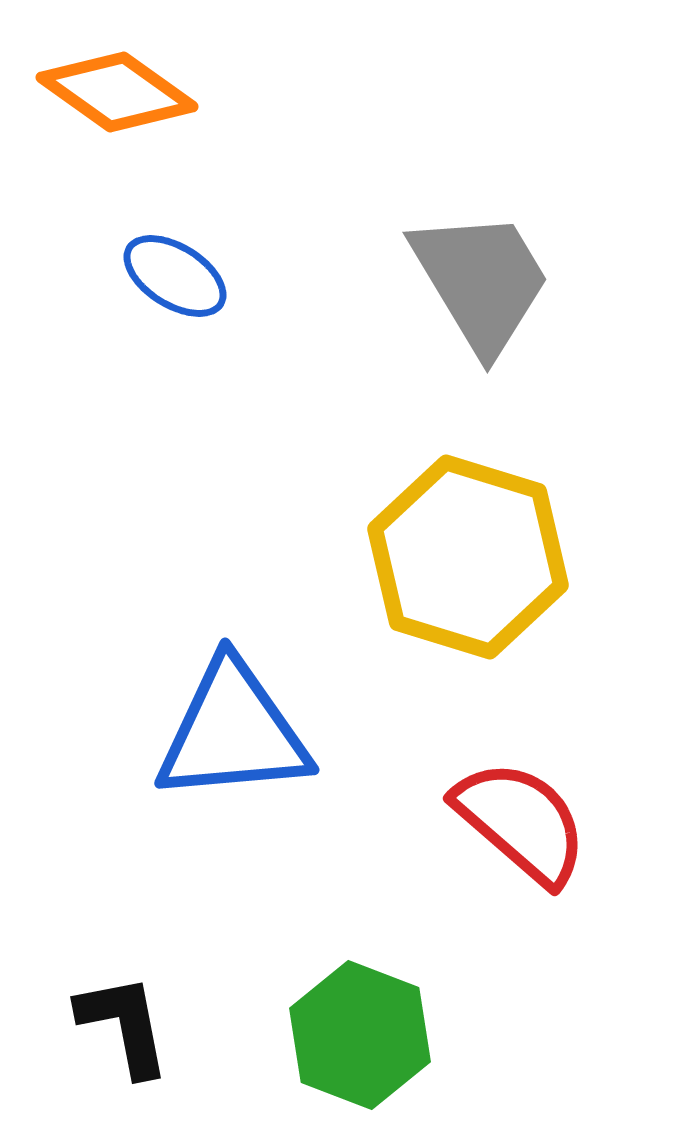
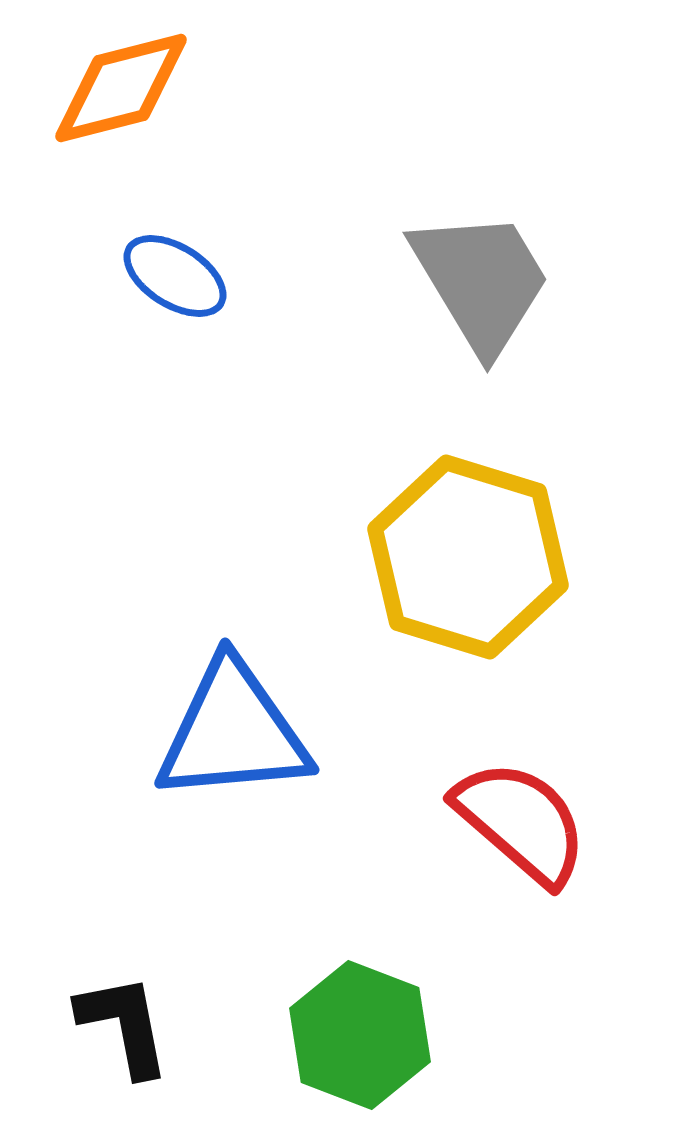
orange diamond: moved 4 px right, 4 px up; rotated 50 degrees counterclockwise
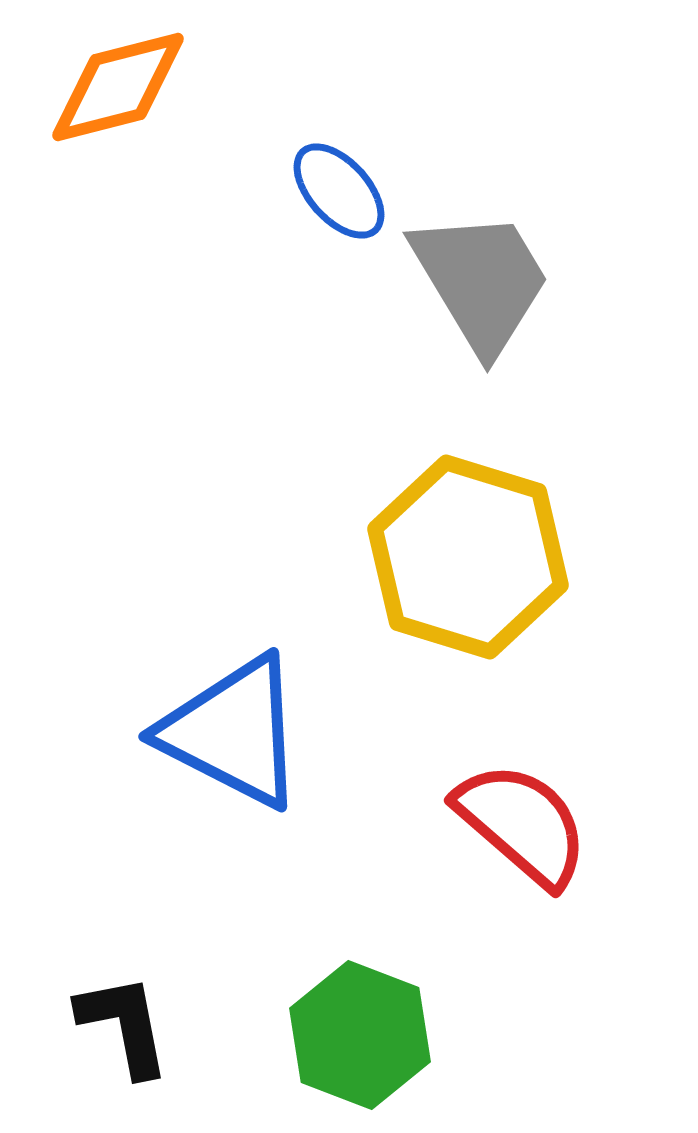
orange diamond: moved 3 px left, 1 px up
blue ellipse: moved 164 px right, 85 px up; rotated 16 degrees clockwise
blue triangle: rotated 32 degrees clockwise
red semicircle: moved 1 px right, 2 px down
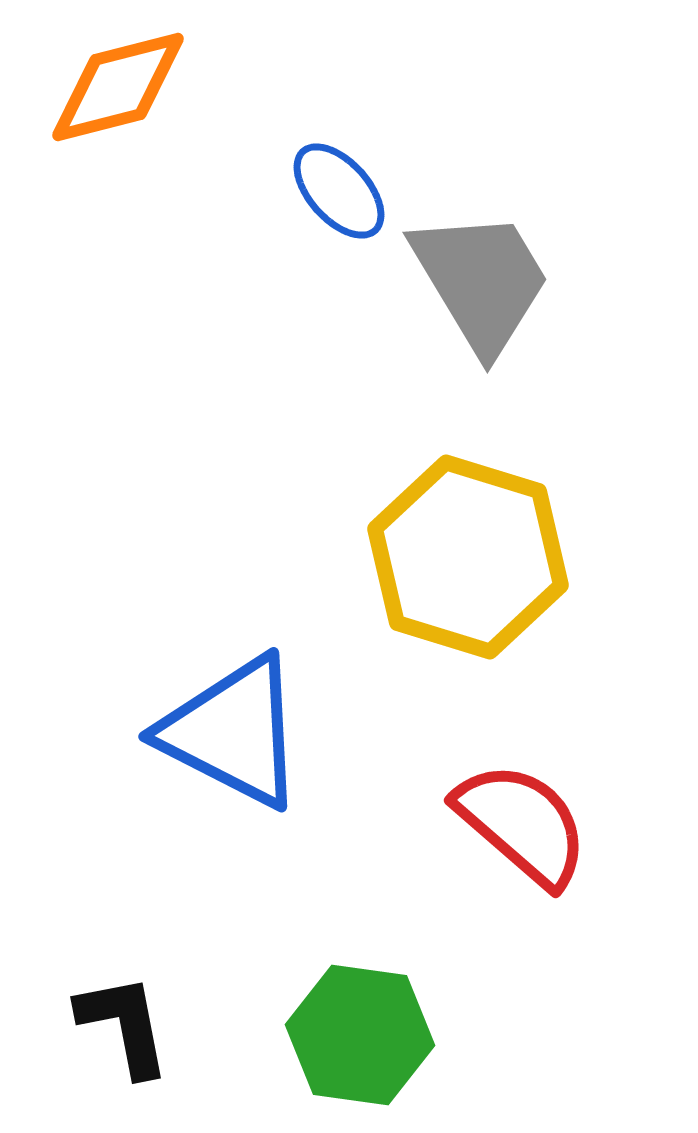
green hexagon: rotated 13 degrees counterclockwise
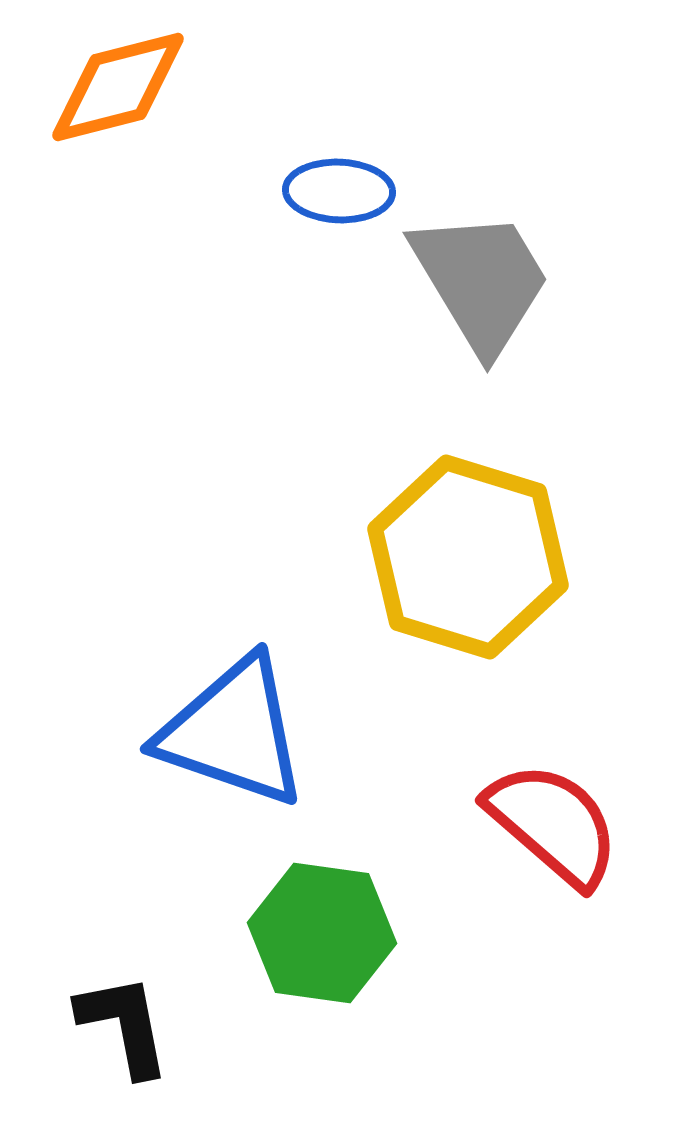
blue ellipse: rotated 46 degrees counterclockwise
blue triangle: rotated 8 degrees counterclockwise
red semicircle: moved 31 px right
green hexagon: moved 38 px left, 102 px up
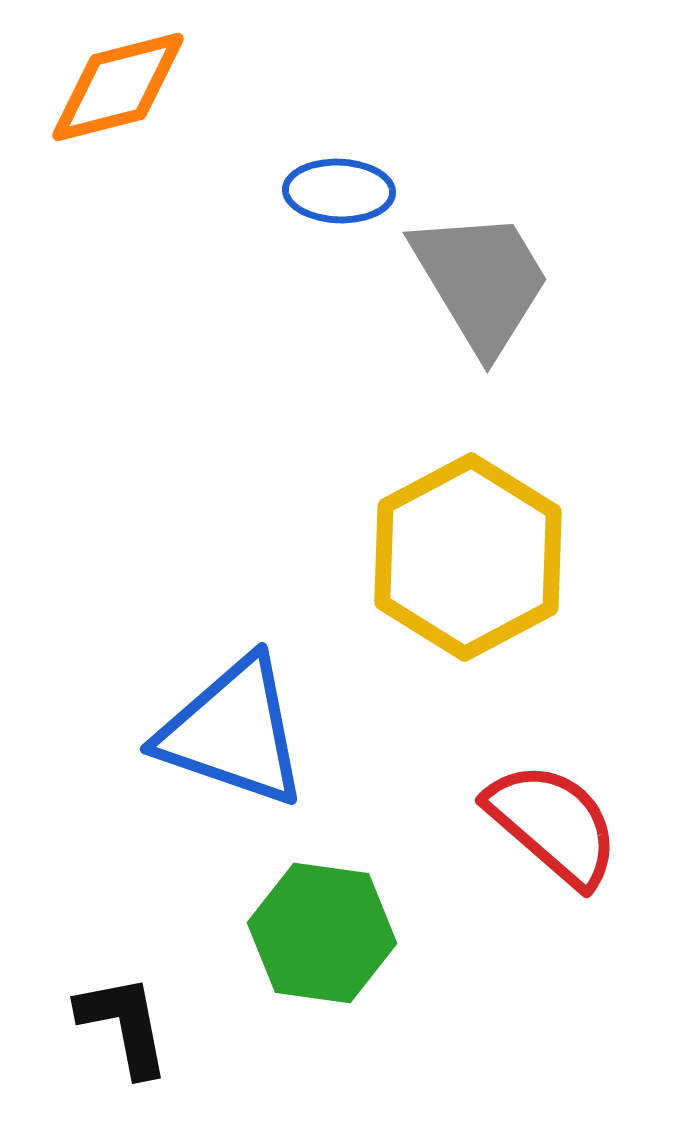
yellow hexagon: rotated 15 degrees clockwise
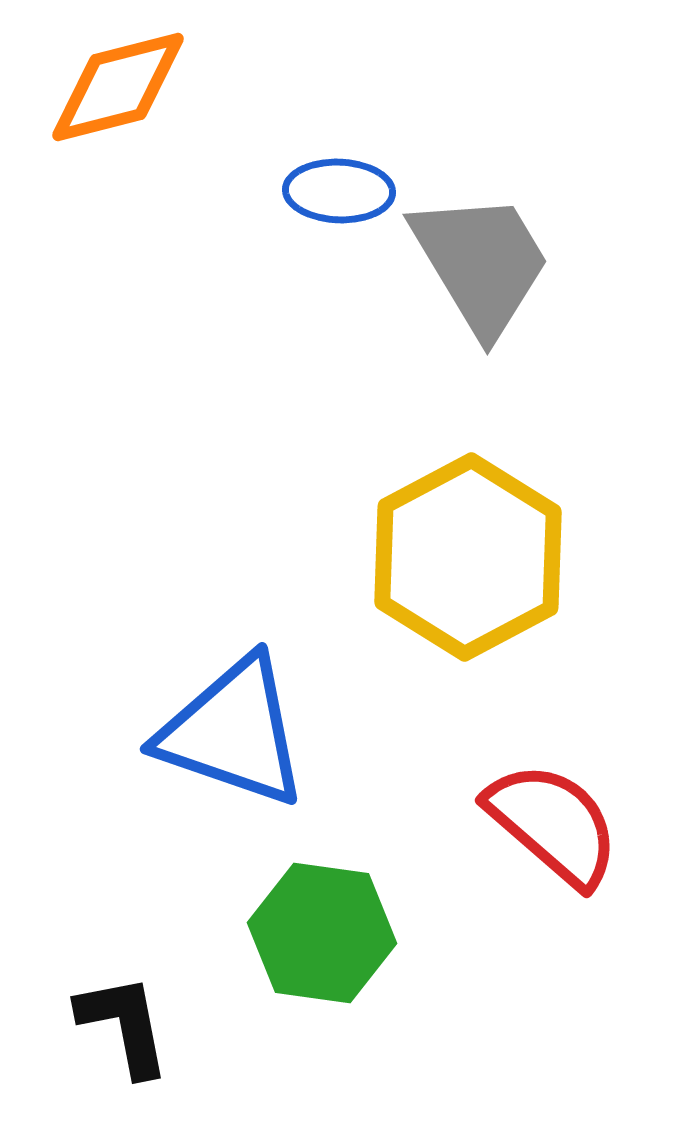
gray trapezoid: moved 18 px up
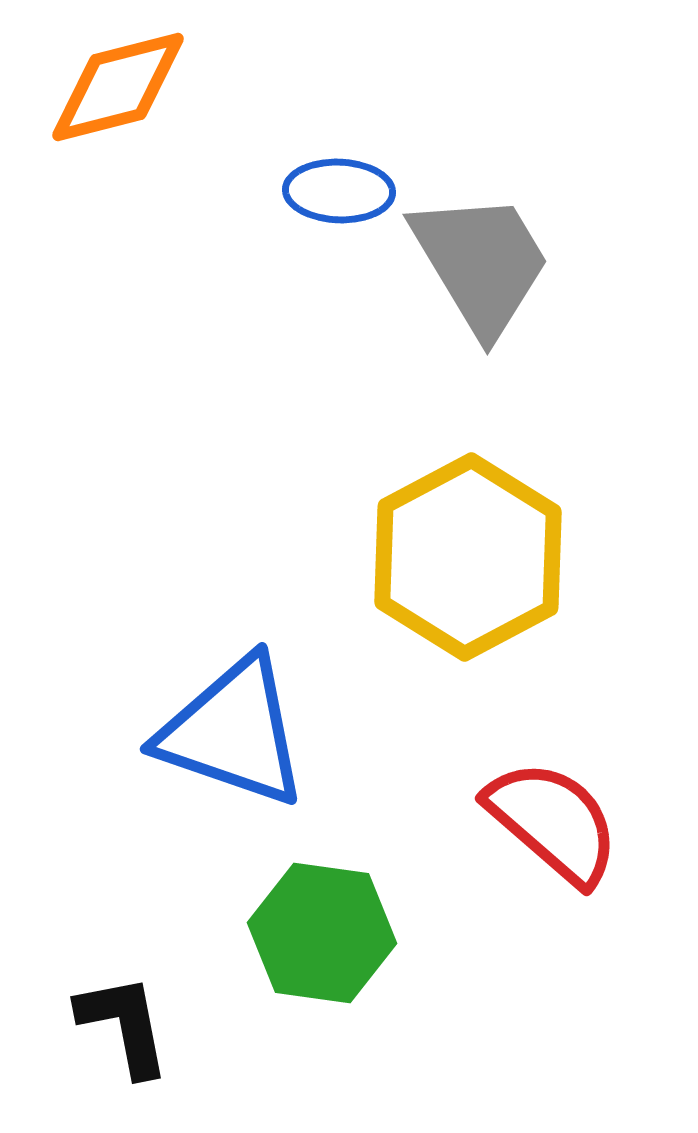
red semicircle: moved 2 px up
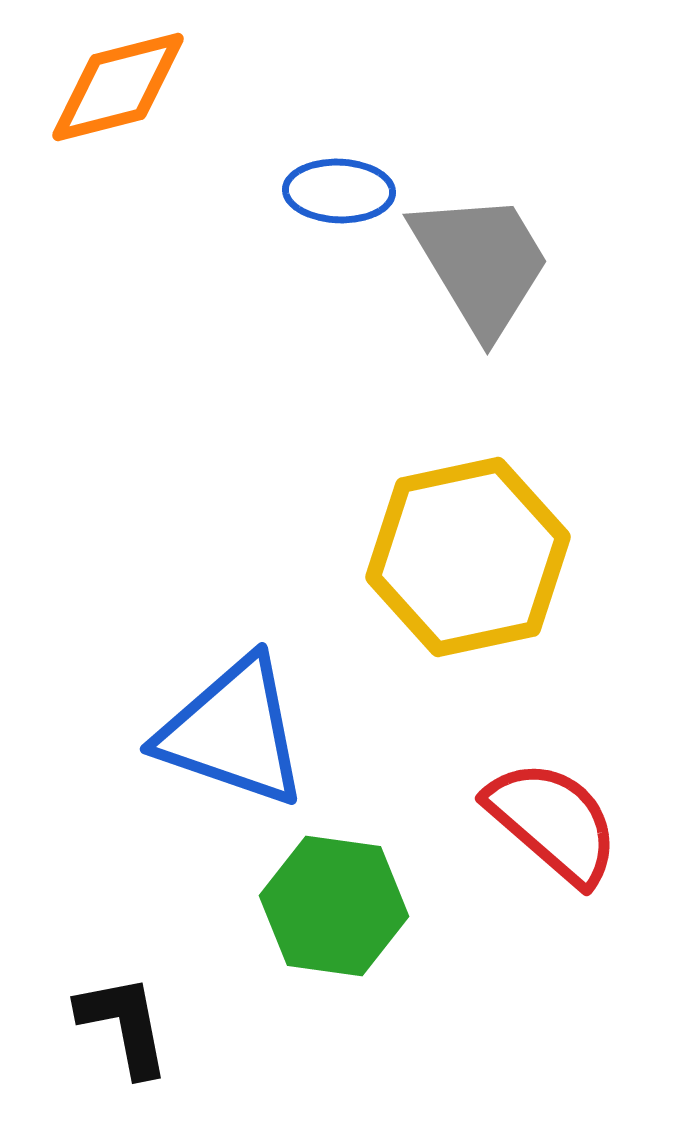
yellow hexagon: rotated 16 degrees clockwise
green hexagon: moved 12 px right, 27 px up
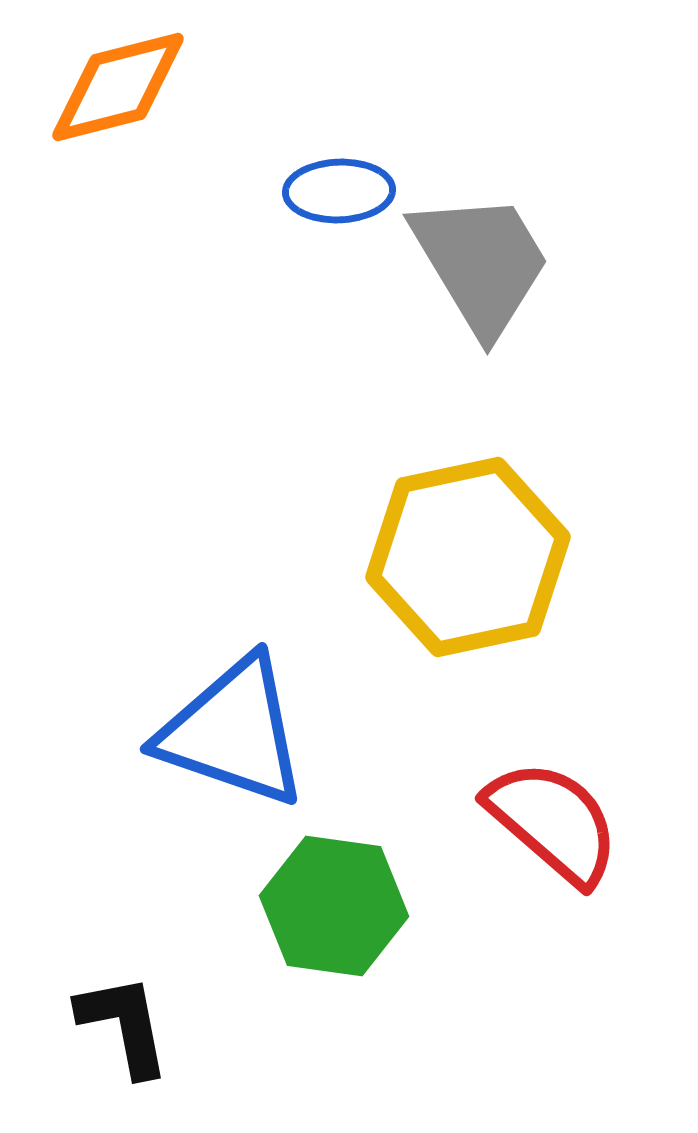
blue ellipse: rotated 4 degrees counterclockwise
